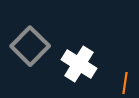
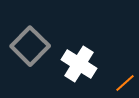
orange line: rotated 40 degrees clockwise
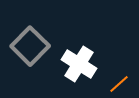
orange line: moved 6 px left, 1 px down
